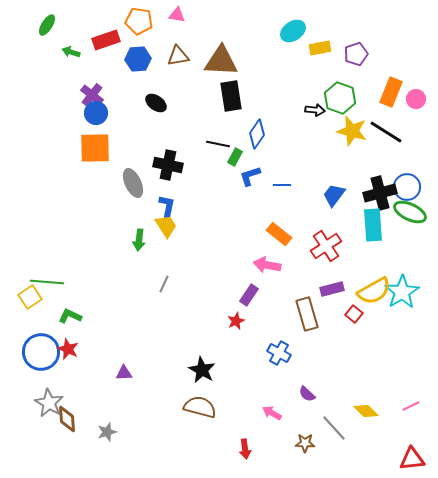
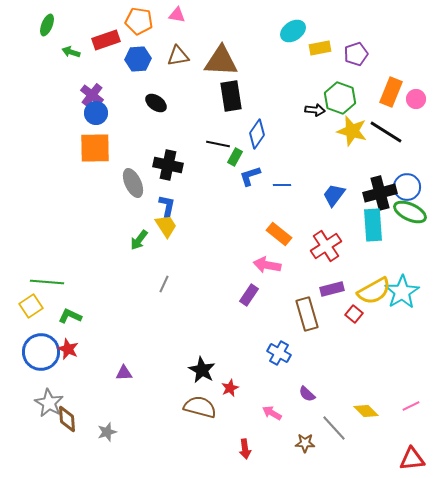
green ellipse at (47, 25): rotated 10 degrees counterclockwise
green arrow at (139, 240): rotated 30 degrees clockwise
yellow square at (30, 297): moved 1 px right, 9 px down
red star at (236, 321): moved 6 px left, 67 px down
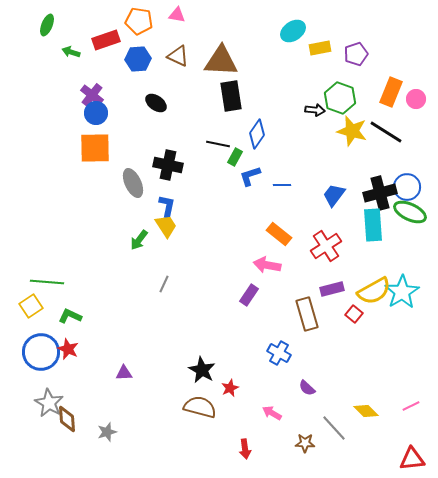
brown triangle at (178, 56): rotated 35 degrees clockwise
purple semicircle at (307, 394): moved 6 px up
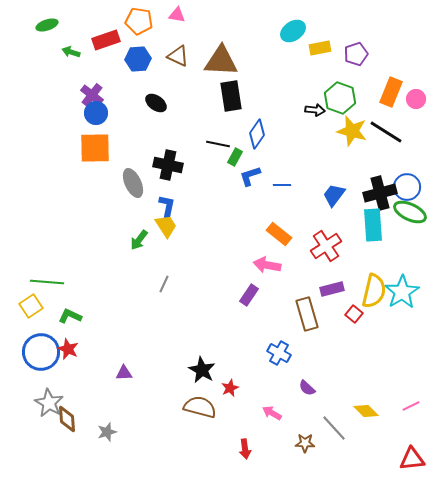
green ellipse at (47, 25): rotated 50 degrees clockwise
yellow semicircle at (374, 291): rotated 48 degrees counterclockwise
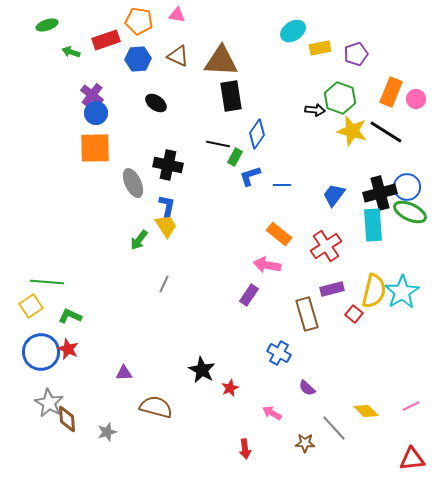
brown semicircle at (200, 407): moved 44 px left
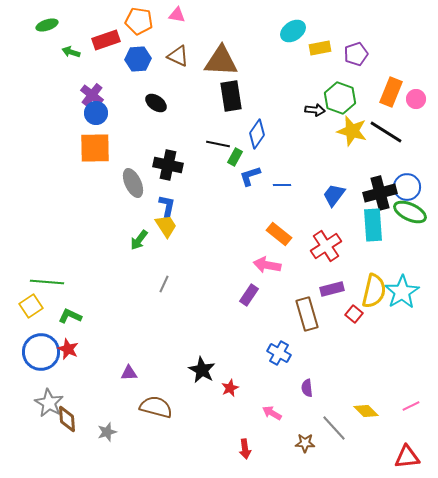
purple triangle at (124, 373): moved 5 px right
purple semicircle at (307, 388): rotated 42 degrees clockwise
red triangle at (412, 459): moved 5 px left, 2 px up
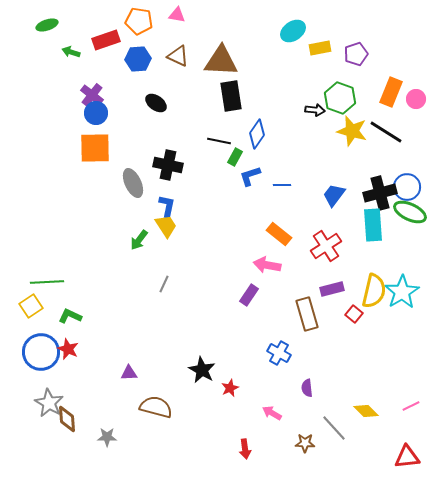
black line at (218, 144): moved 1 px right, 3 px up
green line at (47, 282): rotated 8 degrees counterclockwise
gray star at (107, 432): moved 5 px down; rotated 18 degrees clockwise
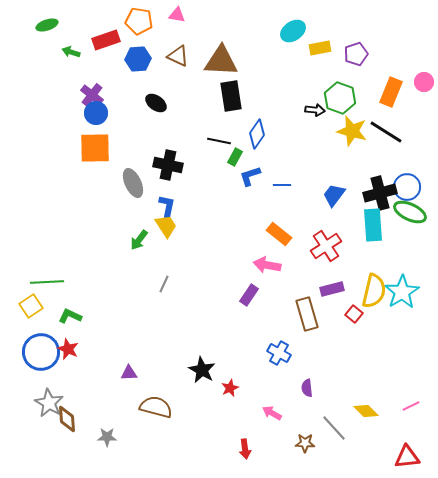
pink circle at (416, 99): moved 8 px right, 17 px up
